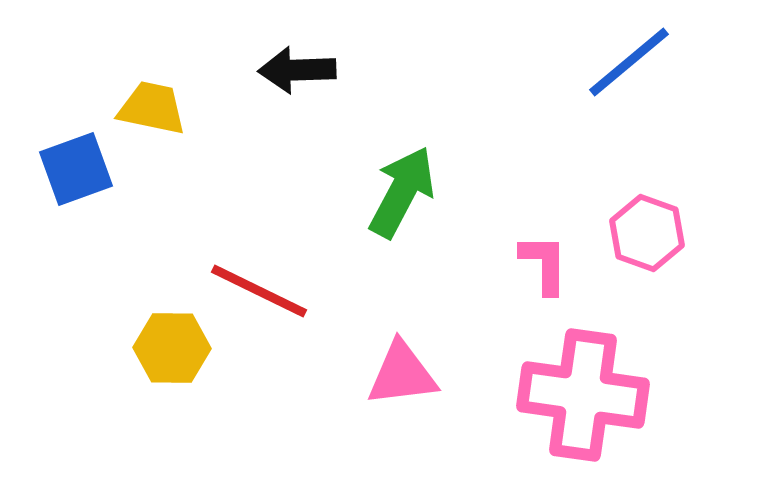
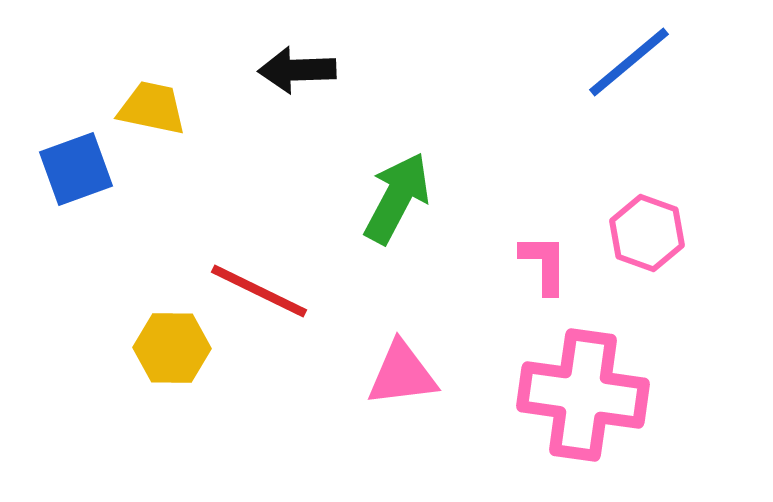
green arrow: moved 5 px left, 6 px down
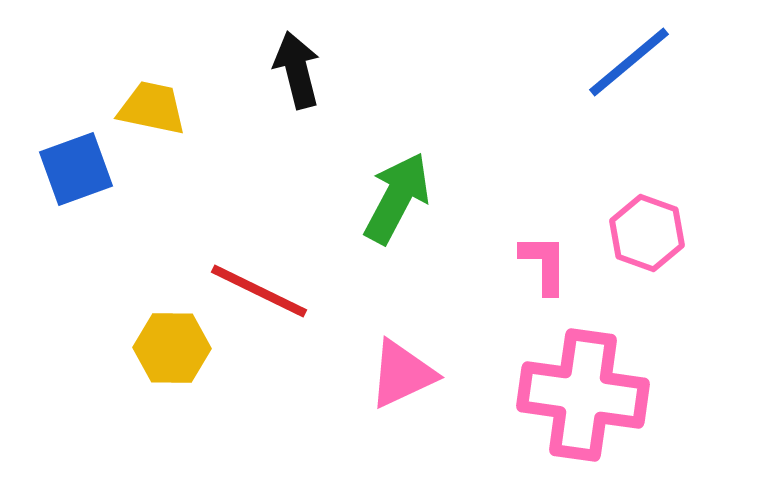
black arrow: rotated 78 degrees clockwise
pink triangle: rotated 18 degrees counterclockwise
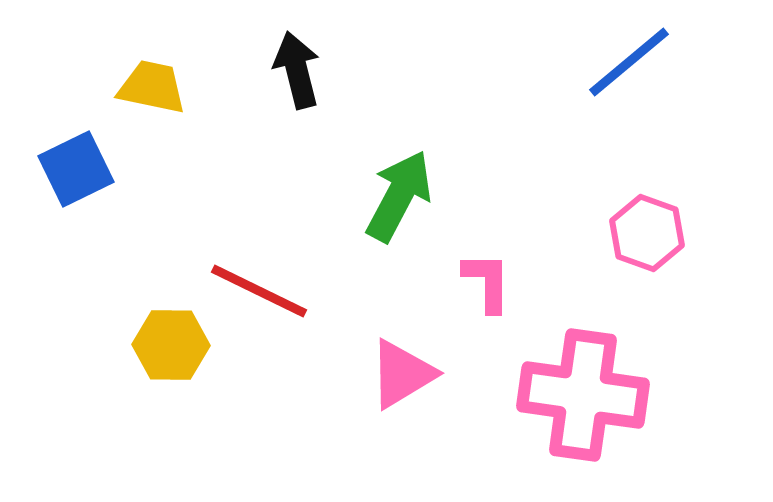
yellow trapezoid: moved 21 px up
blue square: rotated 6 degrees counterclockwise
green arrow: moved 2 px right, 2 px up
pink L-shape: moved 57 px left, 18 px down
yellow hexagon: moved 1 px left, 3 px up
pink triangle: rotated 6 degrees counterclockwise
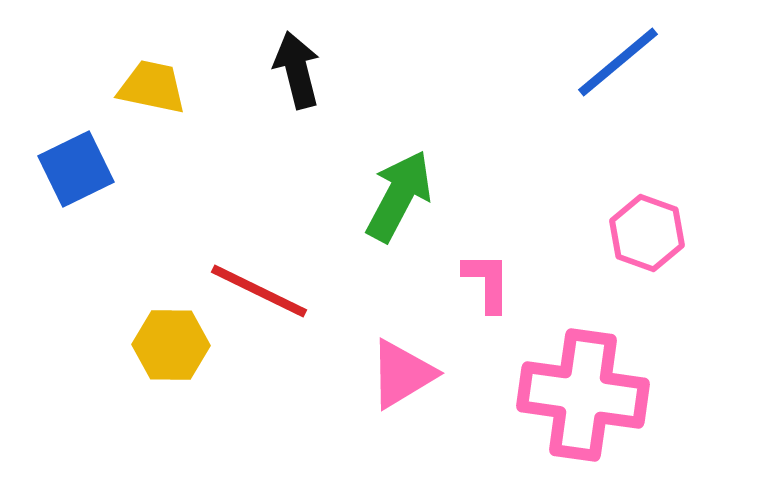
blue line: moved 11 px left
